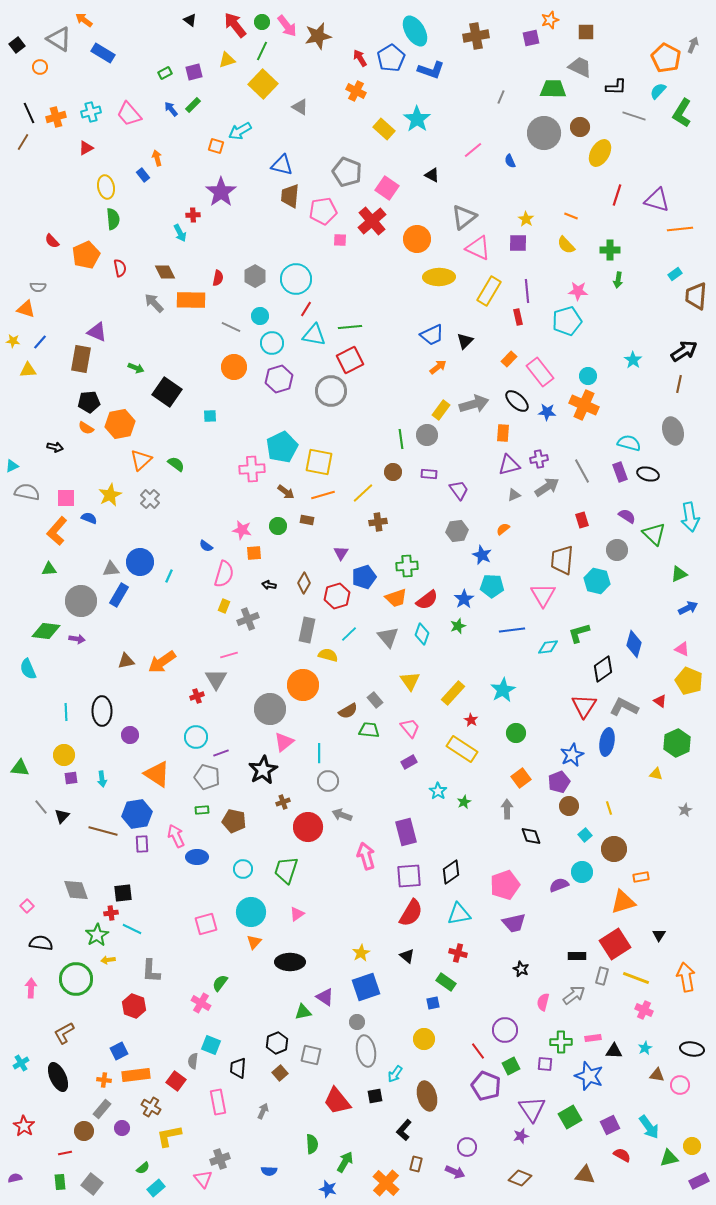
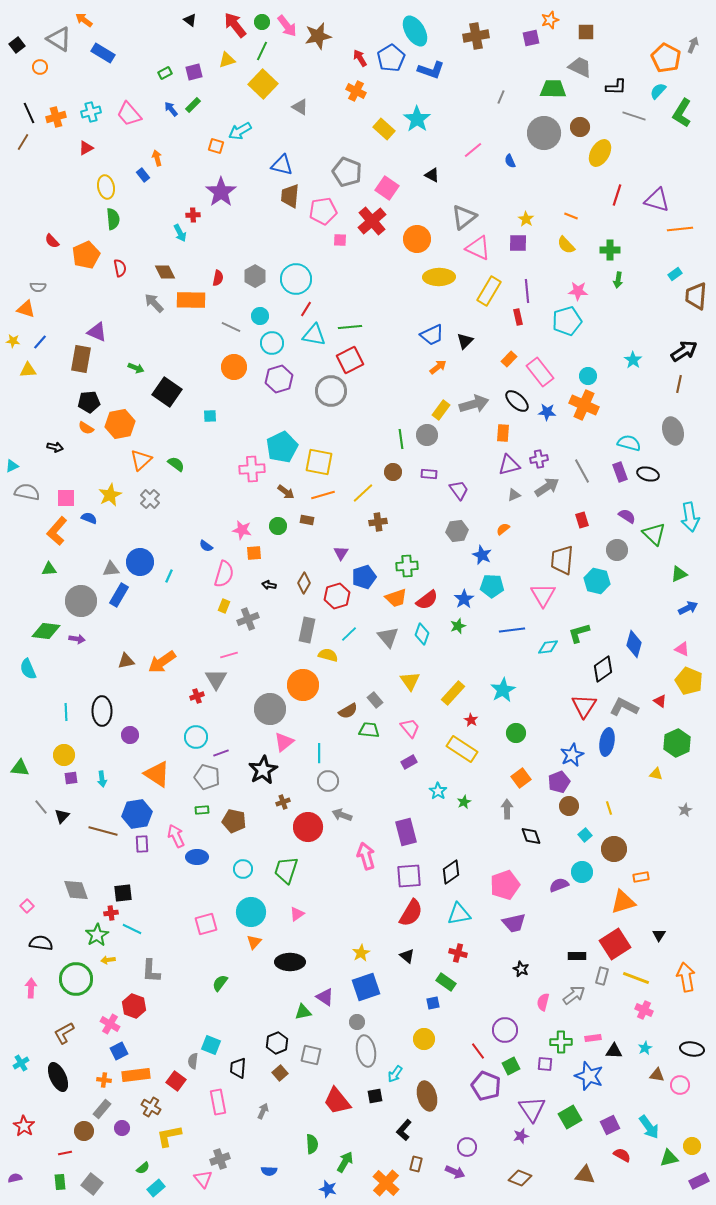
pink cross at (201, 1003): moved 91 px left, 21 px down
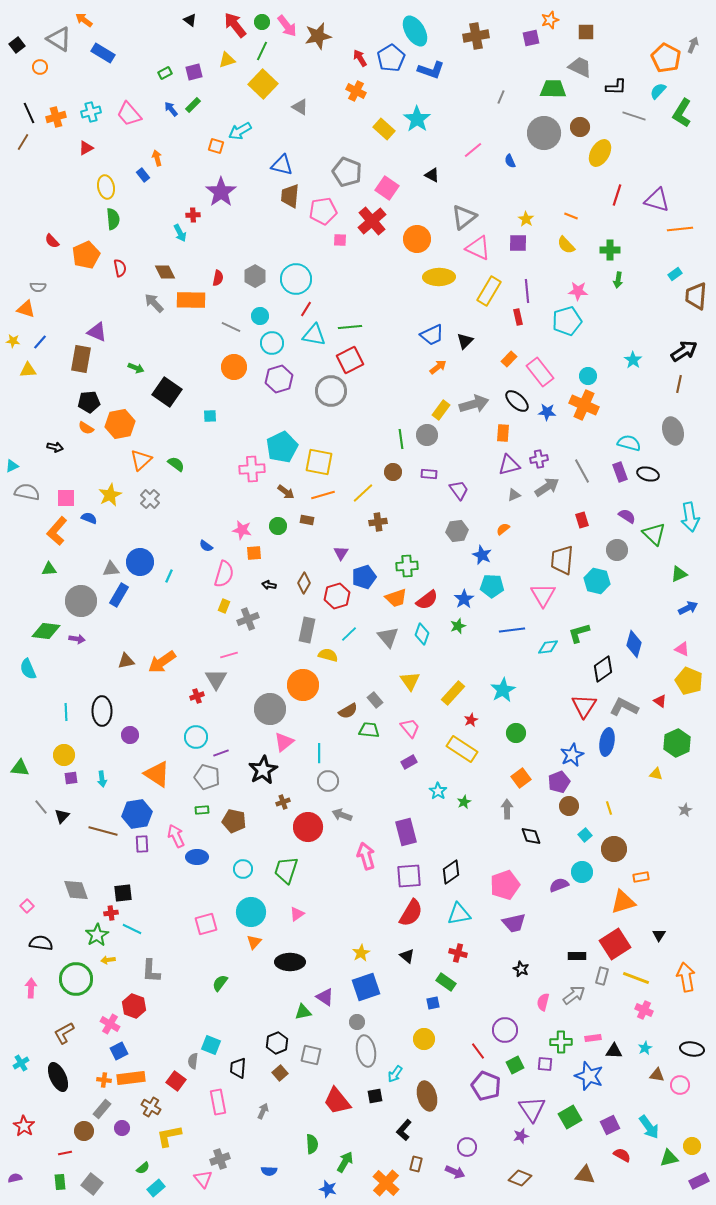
red star at (471, 720): rotated 16 degrees clockwise
green square at (511, 1066): moved 4 px right, 1 px up
orange rectangle at (136, 1075): moved 5 px left, 3 px down
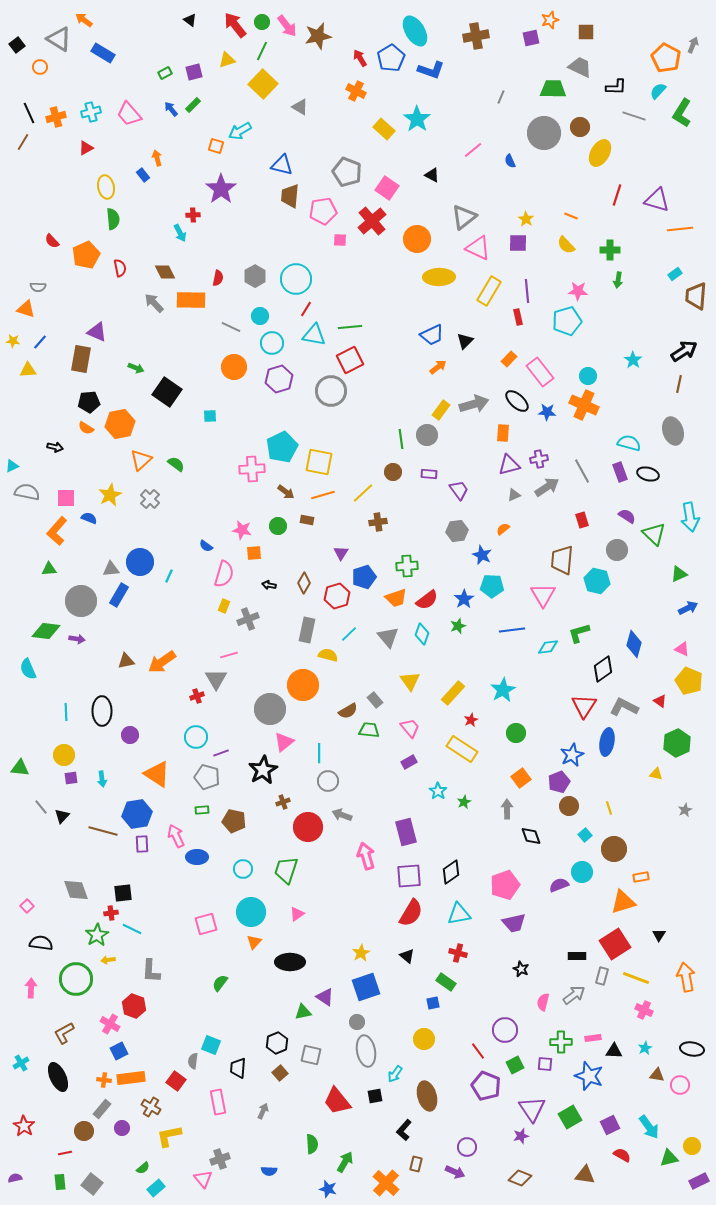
purple star at (221, 192): moved 3 px up
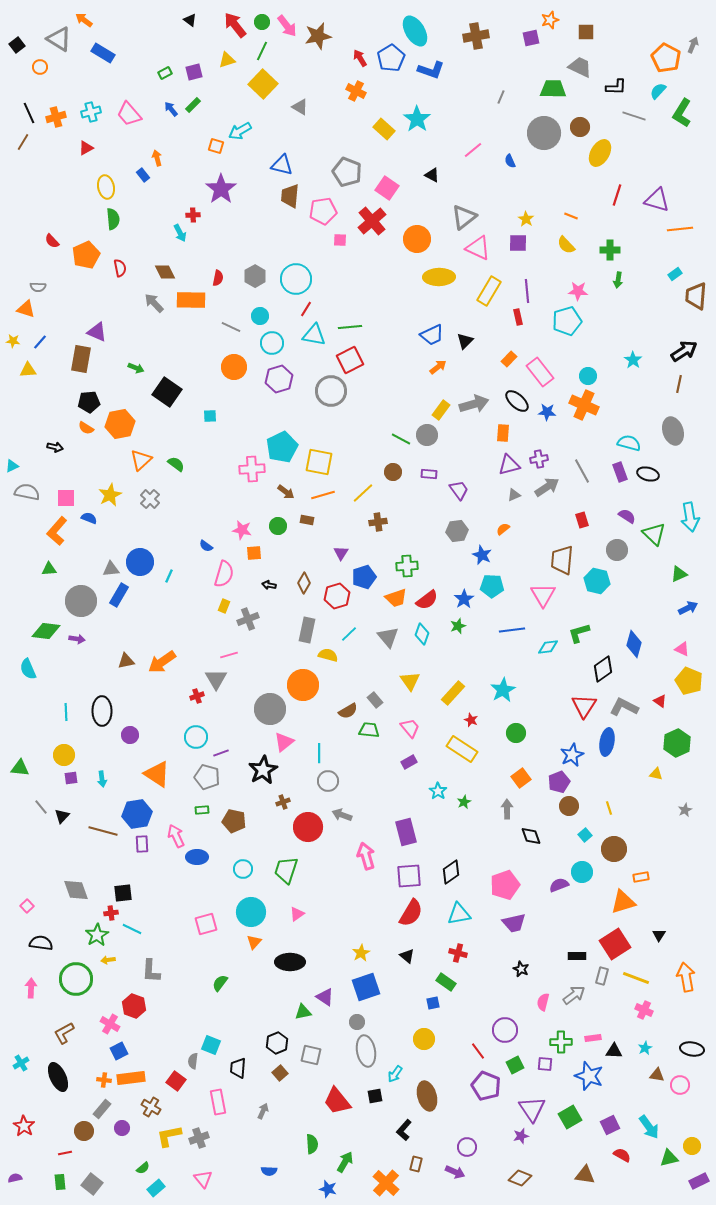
green line at (401, 439): rotated 54 degrees counterclockwise
red star at (471, 720): rotated 24 degrees counterclockwise
gray cross at (220, 1159): moved 21 px left, 21 px up
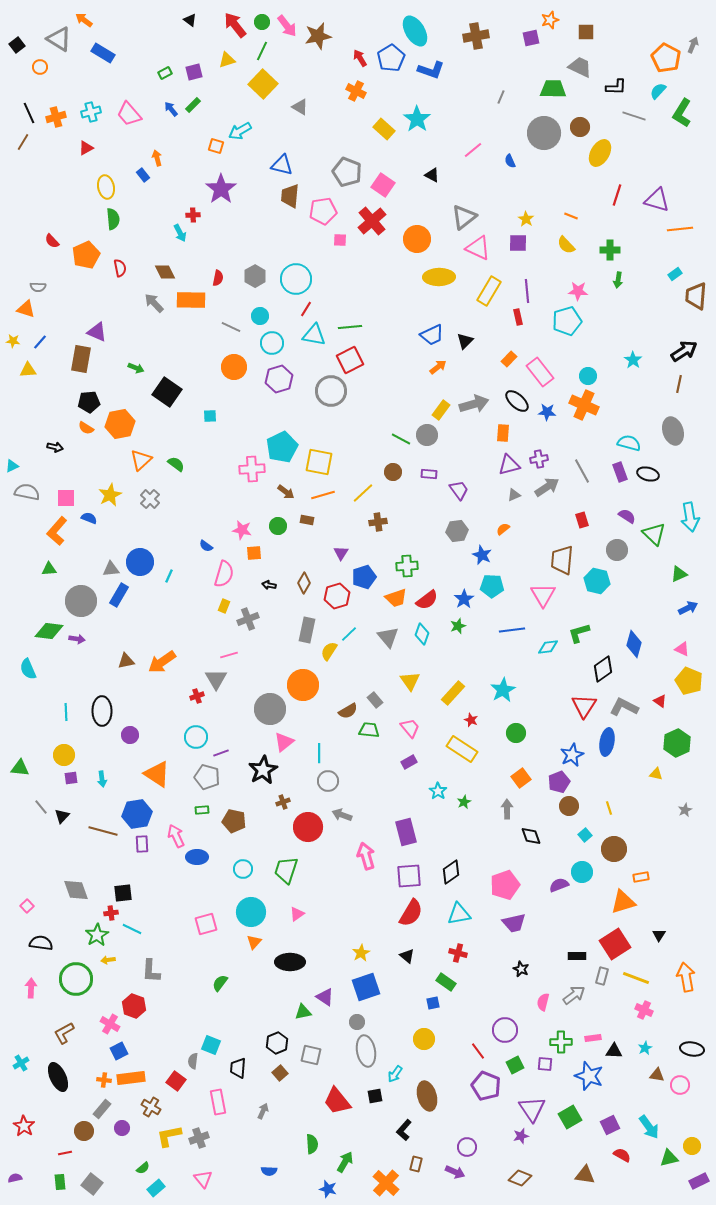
pink square at (387, 188): moved 4 px left, 3 px up
green diamond at (46, 631): moved 3 px right
yellow semicircle at (328, 655): moved 1 px right, 4 px up; rotated 72 degrees counterclockwise
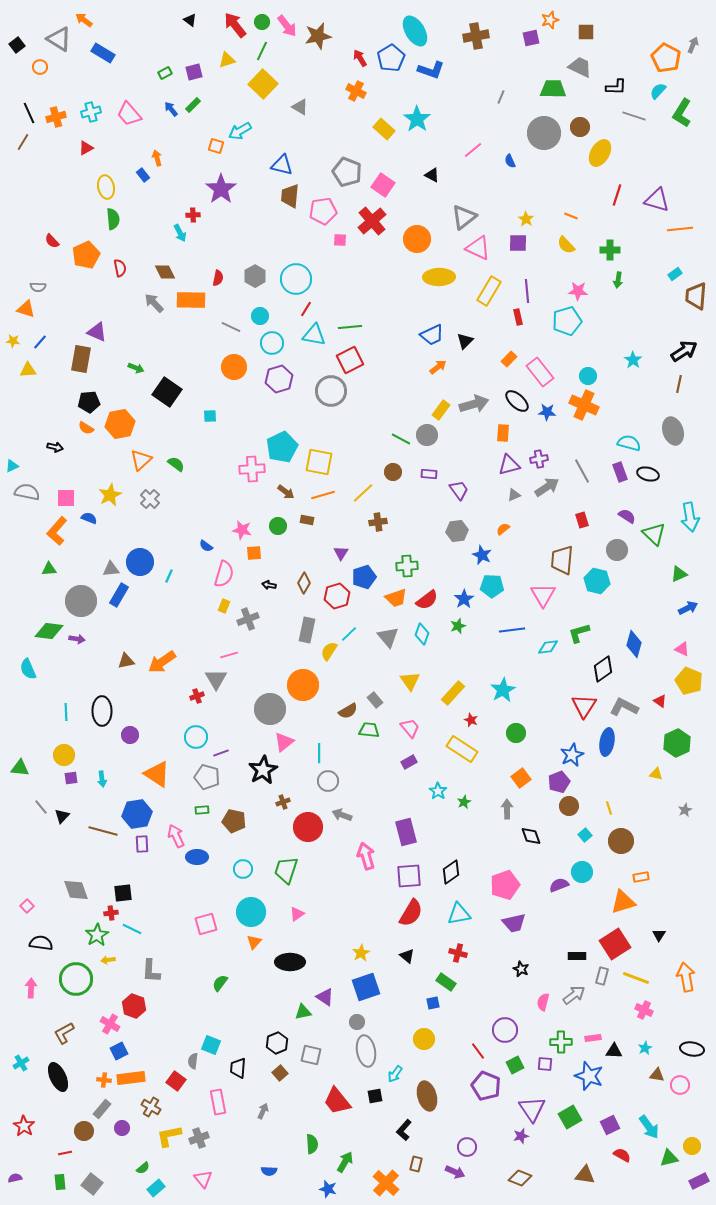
brown circle at (614, 849): moved 7 px right, 8 px up
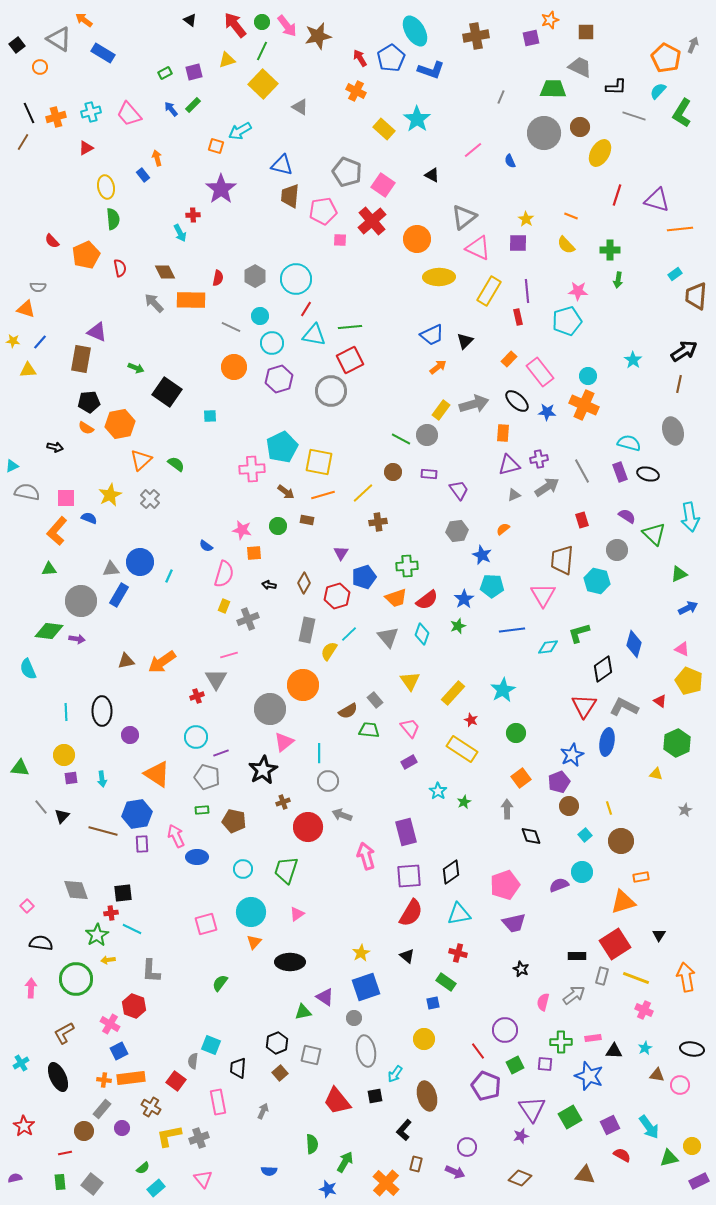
gray circle at (357, 1022): moved 3 px left, 4 px up
